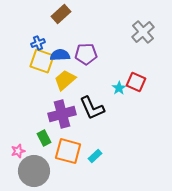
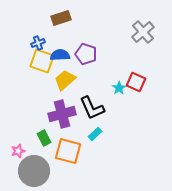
brown rectangle: moved 4 px down; rotated 24 degrees clockwise
purple pentagon: rotated 20 degrees clockwise
cyan rectangle: moved 22 px up
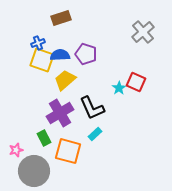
yellow square: moved 1 px up
purple cross: moved 2 px left, 1 px up; rotated 16 degrees counterclockwise
pink star: moved 2 px left, 1 px up
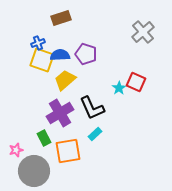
orange square: rotated 24 degrees counterclockwise
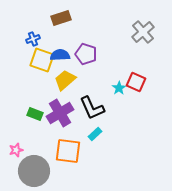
blue cross: moved 5 px left, 4 px up
green rectangle: moved 9 px left, 24 px up; rotated 42 degrees counterclockwise
orange square: rotated 16 degrees clockwise
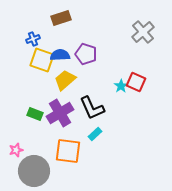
cyan star: moved 2 px right, 2 px up
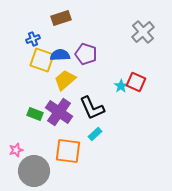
purple cross: moved 1 px left, 1 px up; rotated 24 degrees counterclockwise
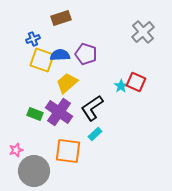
yellow trapezoid: moved 2 px right, 3 px down
black L-shape: rotated 80 degrees clockwise
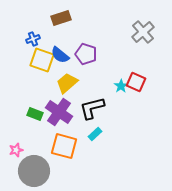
blue semicircle: rotated 138 degrees counterclockwise
black L-shape: rotated 20 degrees clockwise
orange square: moved 4 px left, 5 px up; rotated 8 degrees clockwise
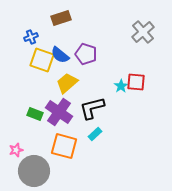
blue cross: moved 2 px left, 2 px up
red square: rotated 18 degrees counterclockwise
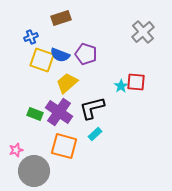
blue semicircle: rotated 18 degrees counterclockwise
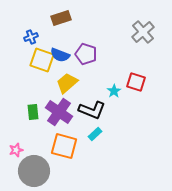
red square: rotated 12 degrees clockwise
cyan star: moved 7 px left, 5 px down
black L-shape: moved 2 px down; rotated 144 degrees counterclockwise
green rectangle: moved 2 px left, 2 px up; rotated 63 degrees clockwise
